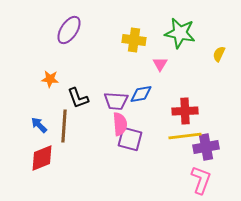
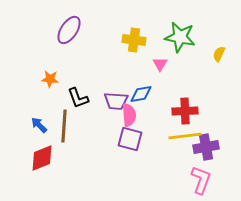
green star: moved 4 px down
pink semicircle: moved 9 px right, 9 px up
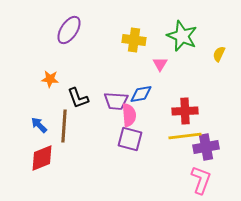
green star: moved 2 px right, 1 px up; rotated 12 degrees clockwise
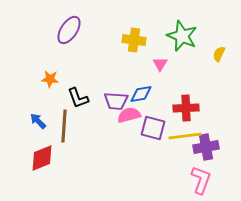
red cross: moved 1 px right, 3 px up
pink semicircle: rotated 100 degrees counterclockwise
blue arrow: moved 1 px left, 4 px up
purple square: moved 23 px right, 11 px up
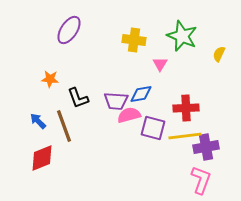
brown line: rotated 24 degrees counterclockwise
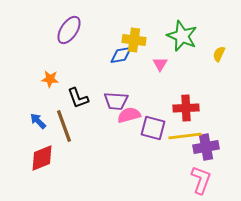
blue diamond: moved 20 px left, 39 px up
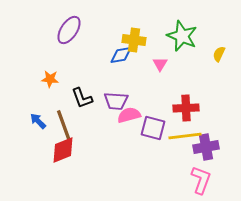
black L-shape: moved 4 px right
red diamond: moved 21 px right, 8 px up
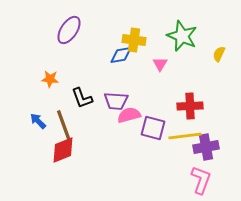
red cross: moved 4 px right, 2 px up
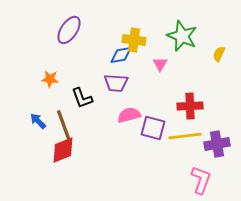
purple trapezoid: moved 18 px up
purple cross: moved 11 px right, 3 px up
